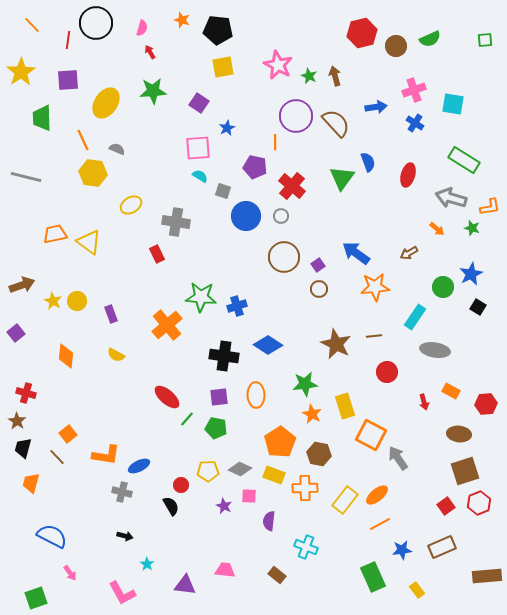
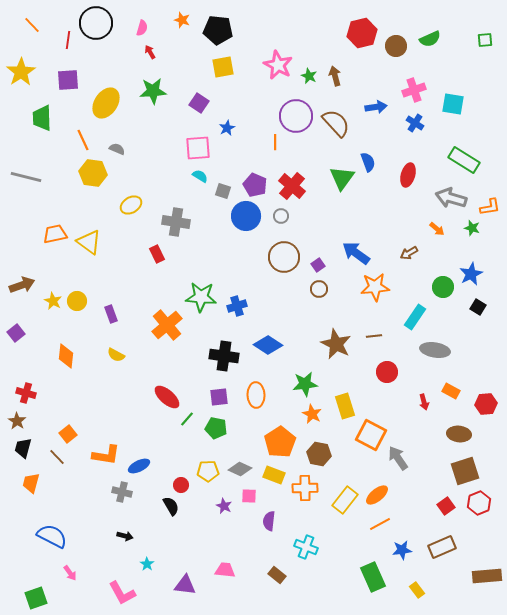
purple pentagon at (255, 167): moved 18 px down; rotated 10 degrees clockwise
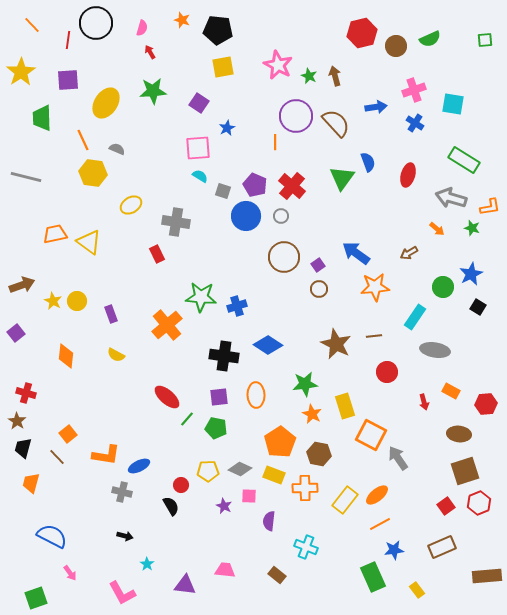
blue star at (402, 550): moved 8 px left
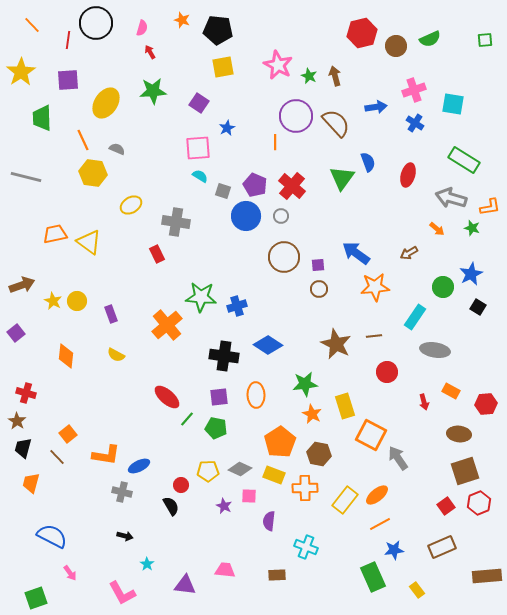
purple square at (318, 265): rotated 32 degrees clockwise
brown rectangle at (277, 575): rotated 42 degrees counterclockwise
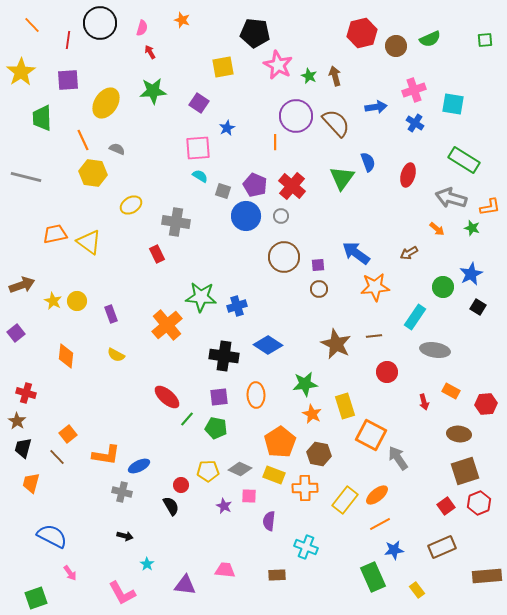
black circle at (96, 23): moved 4 px right
black pentagon at (218, 30): moved 37 px right, 3 px down
